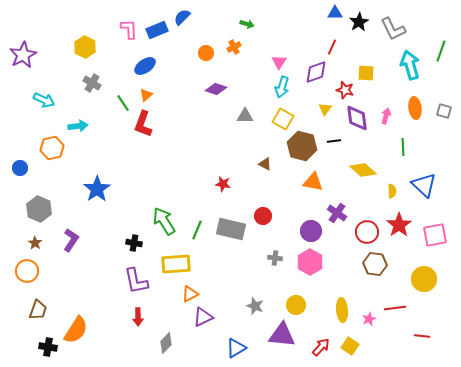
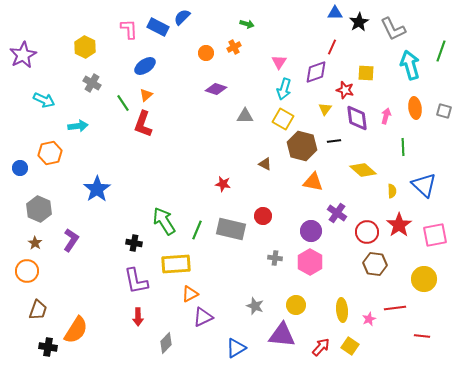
blue rectangle at (157, 30): moved 1 px right, 3 px up; rotated 50 degrees clockwise
cyan arrow at (282, 87): moved 2 px right, 2 px down
orange hexagon at (52, 148): moved 2 px left, 5 px down
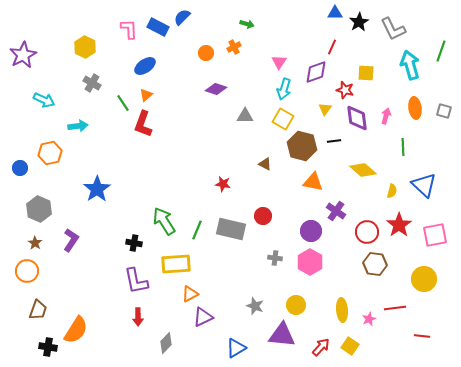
yellow semicircle at (392, 191): rotated 16 degrees clockwise
purple cross at (337, 213): moved 1 px left, 2 px up
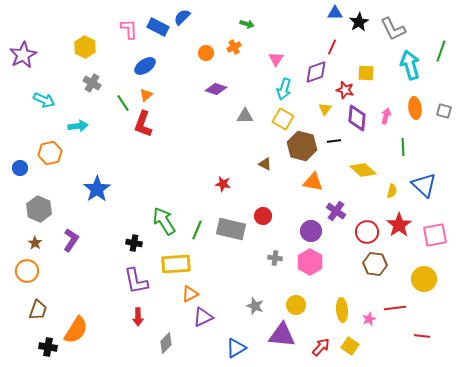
pink triangle at (279, 62): moved 3 px left, 3 px up
purple diamond at (357, 118): rotated 12 degrees clockwise
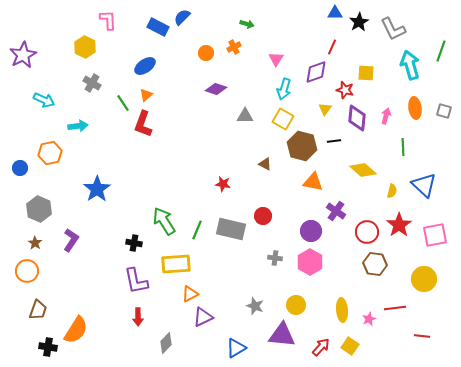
pink L-shape at (129, 29): moved 21 px left, 9 px up
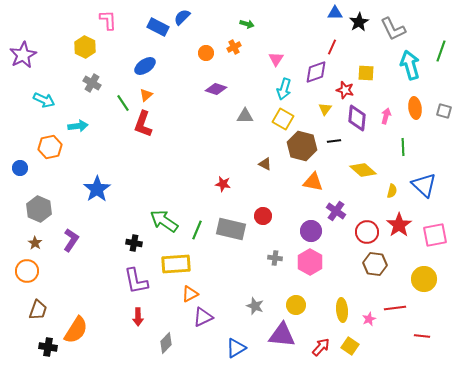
orange hexagon at (50, 153): moved 6 px up
green arrow at (164, 221): rotated 24 degrees counterclockwise
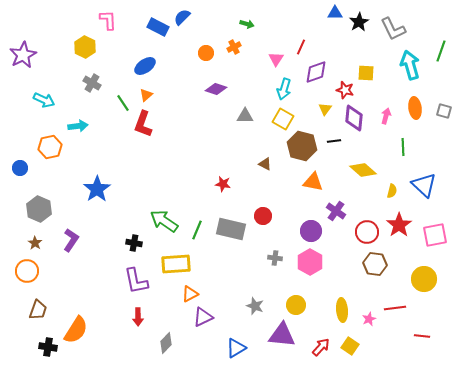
red line at (332, 47): moved 31 px left
purple diamond at (357, 118): moved 3 px left
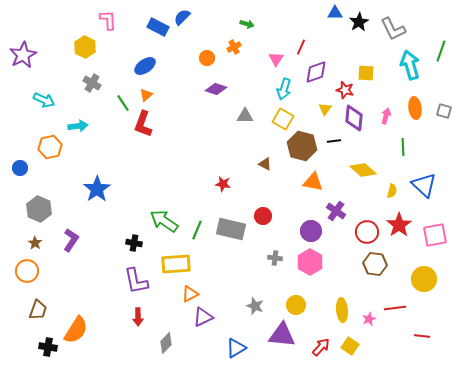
orange circle at (206, 53): moved 1 px right, 5 px down
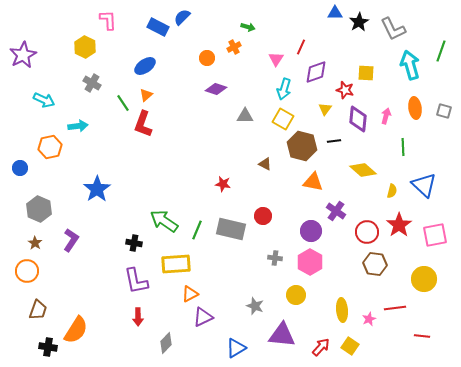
green arrow at (247, 24): moved 1 px right, 3 px down
purple diamond at (354, 118): moved 4 px right, 1 px down
yellow circle at (296, 305): moved 10 px up
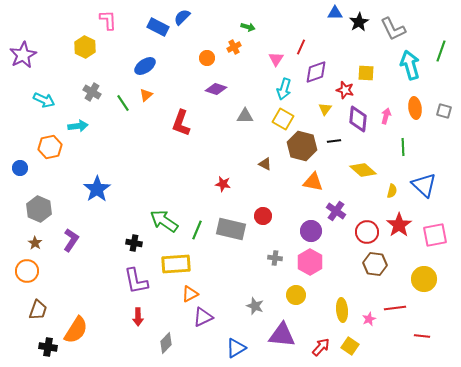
gray cross at (92, 83): moved 9 px down
red L-shape at (143, 124): moved 38 px right, 1 px up
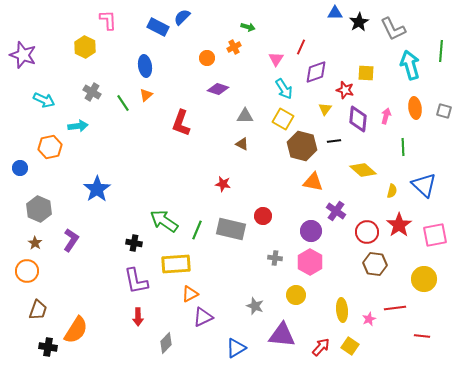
green line at (441, 51): rotated 15 degrees counterclockwise
purple star at (23, 55): rotated 24 degrees counterclockwise
blue ellipse at (145, 66): rotated 65 degrees counterclockwise
purple diamond at (216, 89): moved 2 px right
cyan arrow at (284, 89): rotated 50 degrees counterclockwise
brown triangle at (265, 164): moved 23 px left, 20 px up
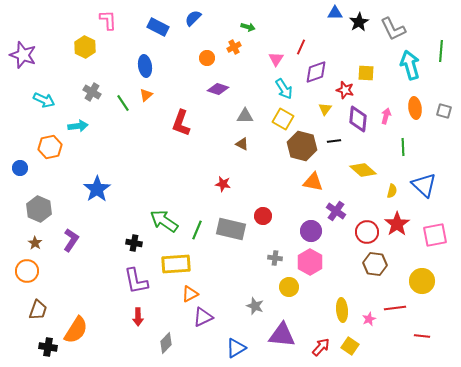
blue semicircle at (182, 17): moved 11 px right, 1 px down
red star at (399, 225): moved 2 px left, 1 px up
yellow circle at (424, 279): moved 2 px left, 2 px down
yellow circle at (296, 295): moved 7 px left, 8 px up
